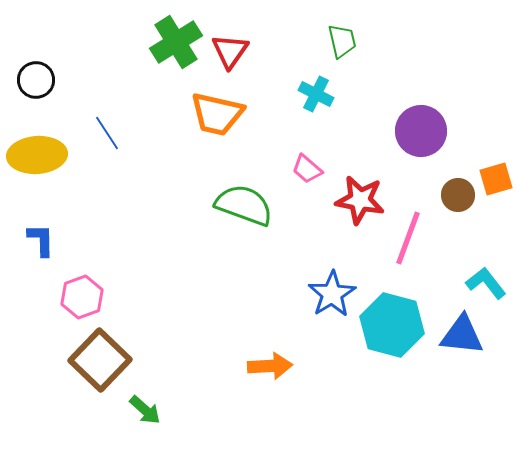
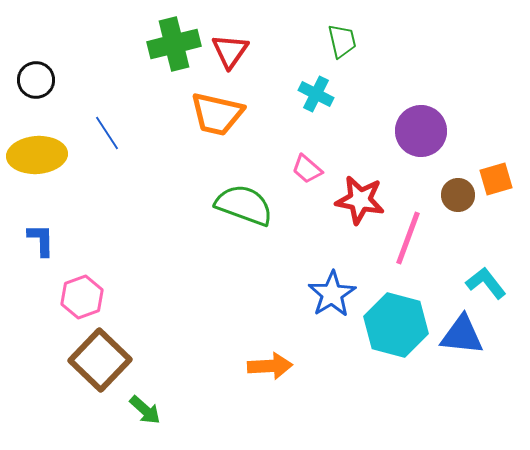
green cross: moved 2 px left, 2 px down; rotated 18 degrees clockwise
cyan hexagon: moved 4 px right
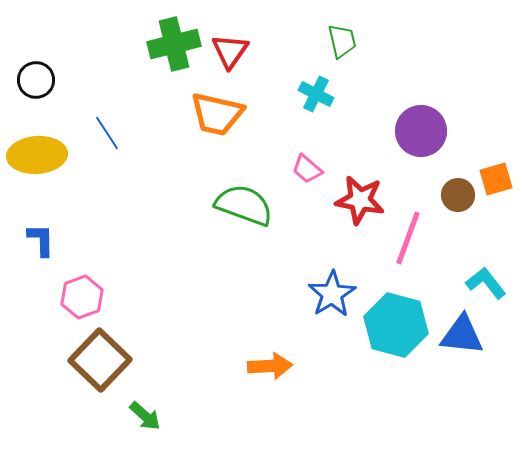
green arrow: moved 6 px down
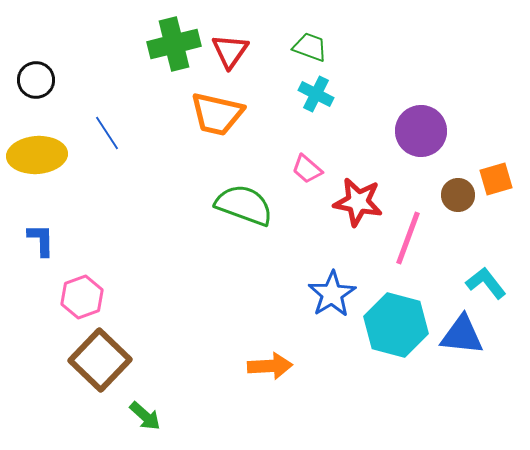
green trapezoid: moved 32 px left, 6 px down; rotated 57 degrees counterclockwise
red star: moved 2 px left, 2 px down
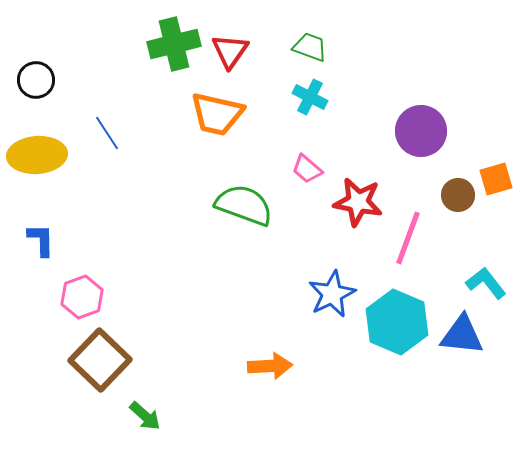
cyan cross: moved 6 px left, 3 px down
blue star: rotated 6 degrees clockwise
cyan hexagon: moved 1 px right, 3 px up; rotated 8 degrees clockwise
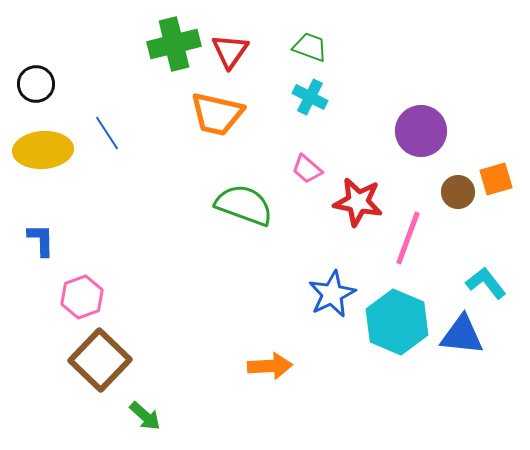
black circle: moved 4 px down
yellow ellipse: moved 6 px right, 5 px up
brown circle: moved 3 px up
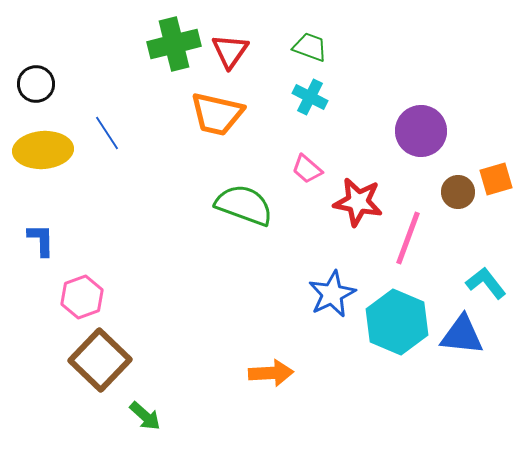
orange arrow: moved 1 px right, 7 px down
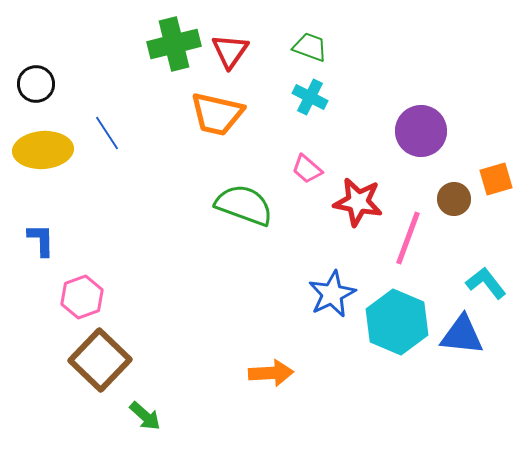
brown circle: moved 4 px left, 7 px down
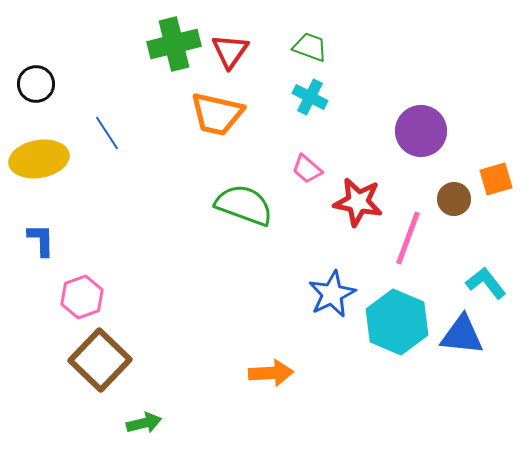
yellow ellipse: moved 4 px left, 9 px down; rotated 6 degrees counterclockwise
green arrow: moved 1 px left, 7 px down; rotated 56 degrees counterclockwise
